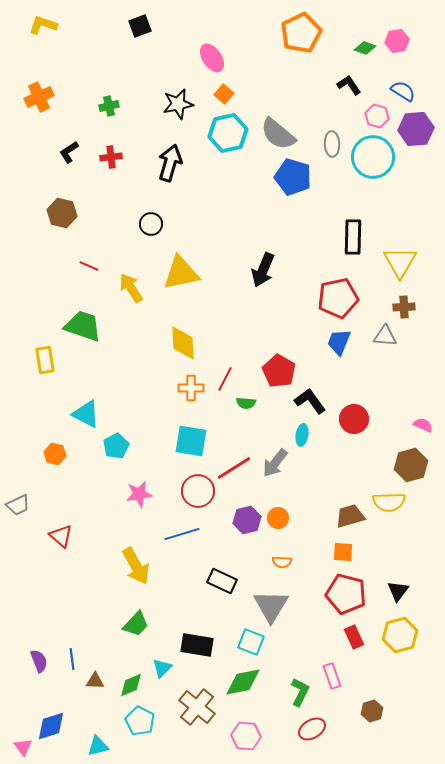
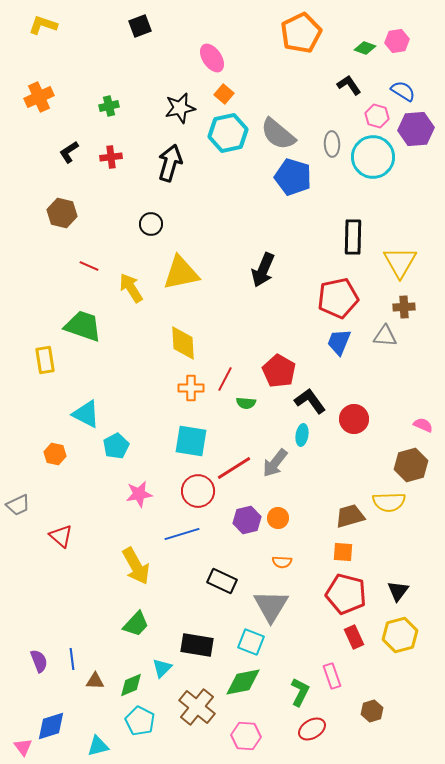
black star at (178, 104): moved 2 px right, 4 px down
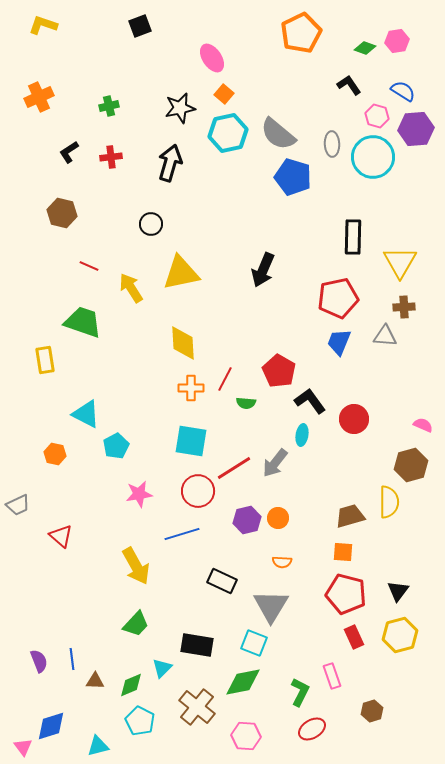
green trapezoid at (83, 326): moved 4 px up
yellow semicircle at (389, 502): rotated 88 degrees counterclockwise
cyan square at (251, 642): moved 3 px right, 1 px down
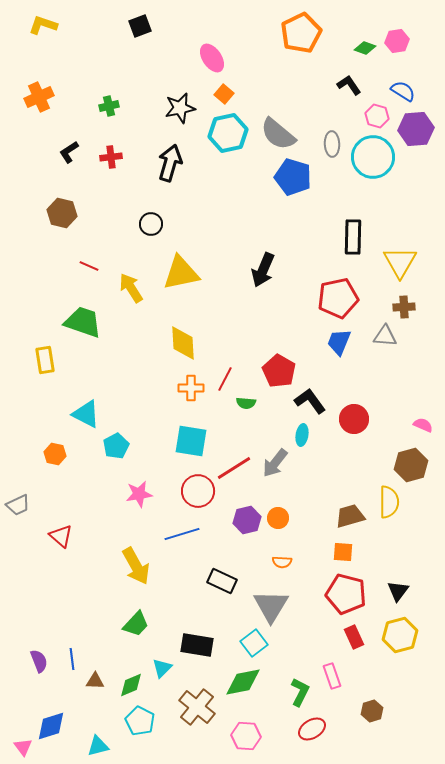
cyan square at (254, 643): rotated 32 degrees clockwise
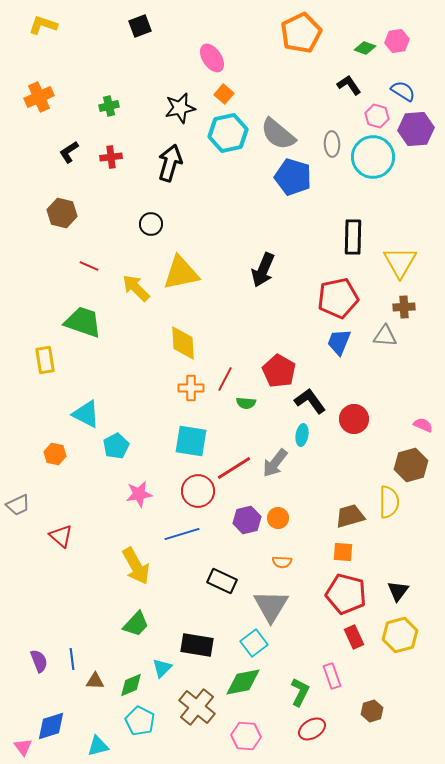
yellow arrow at (131, 288): moved 5 px right; rotated 12 degrees counterclockwise
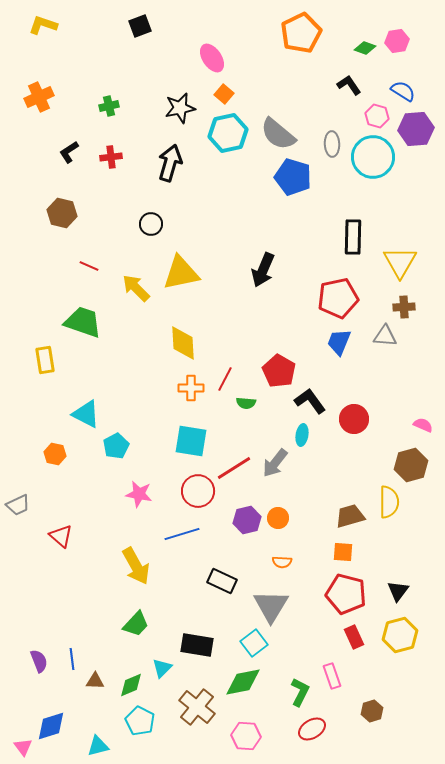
pink star at (139, 494): rotated 20 degrees clockwise
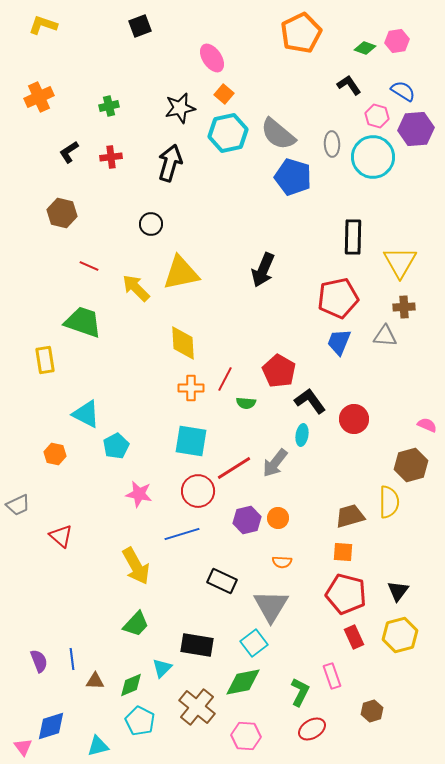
pink semicircle at (423, 425): moved 4 px right
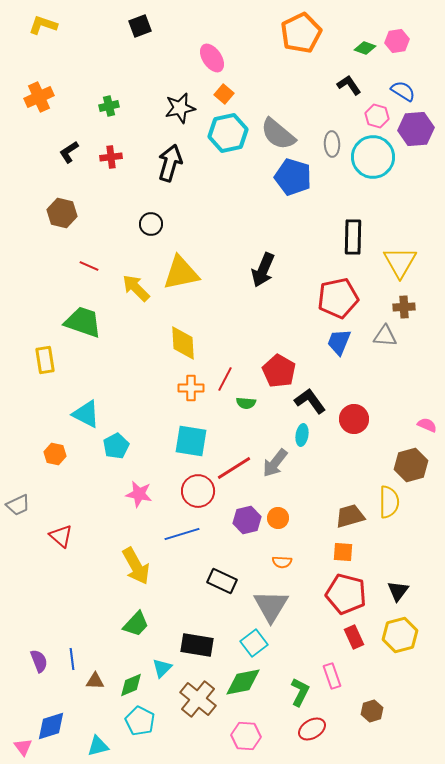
brown cross at (197, 707): moved 1 px right, 8 px up
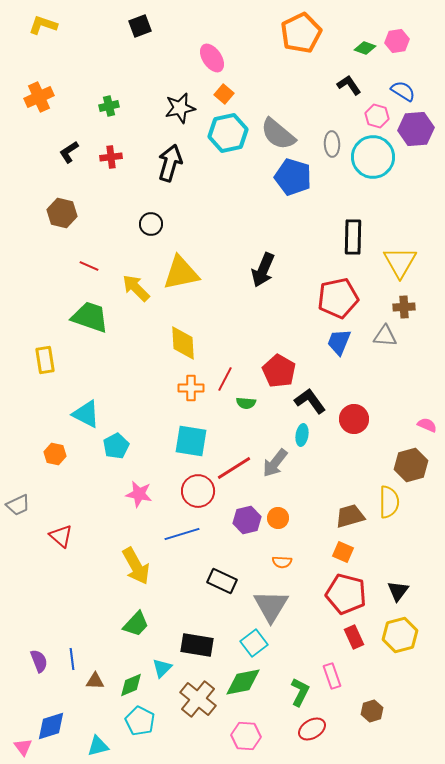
green trapezoid at (83, 322): moved 7 px right, 5 px up
orange square at (343, 552): rotated 20 degrees clockwise
